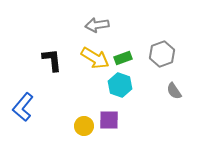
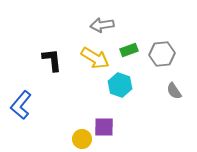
gray arrow: moved 5 px right
gray hexagon: rotated 15 degrees clockwise
green rectangle: moved 6 px right, 8 px up
blue L-shape: moved 2 px left, 2 px up
purple square: moved 5 px left, 7 px down
yellow circle: moved 2 px left, 13 px down
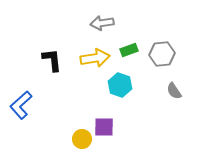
gray arrow: moved 2 px up
yellow arrow: rotated 40 degrees counterclockwise
blue L-shape: rotated 8 degrees clockwise
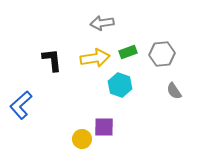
green rectangle: moved 1 px left, 2 px down
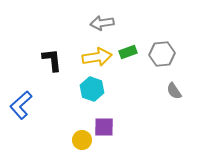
yellow arrow: moved 2 px right, 1 px up
cyan hexagon: moved 28 px left, 4 px down
yellow circle: moved 1 px down
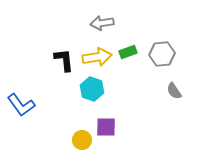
black L-shape: moved 12 px right
blue L-shape: rotated 84 degrees counterclockwise
purple square: moved 2 px right
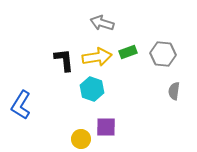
gray arrow: rotated 25 degrees clockwise
gray hexagon: moved 1 px right; rotated 10 degrees clockwise
gray semicircle: rotated 42 degrees clockwise
blue L-shape: rotated 68 degrees clockwise
yellow circle: moved 1 px left, 1 px up
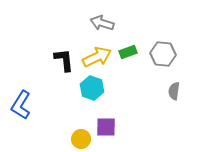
yellow arrow: rotated 16 degrees counterclockwise
cyan hexagon: moved 1 px up
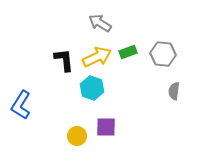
gray arrow: moved 2 px left; rotated 15 degrees clockwise
yellow circle: moved 4 px left, 3 px up
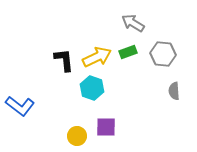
gray arrow: moved 33 px right
gray semicircle: rotated 12 degrees counterclockwise
blue L-shape: moved 1 px left, 1 px down; rotated 84 degrees counterclockwise
